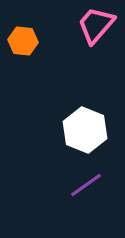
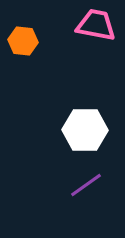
pink trapezoid: rotated 60 degrees clockwise
white hexagon: rotated 21 degrees counterclockwise
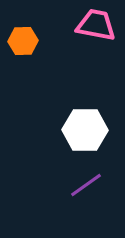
orange hexagon: rotated 8 degrees counterclockwise
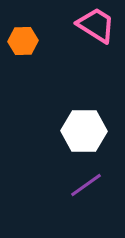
pink trapezoid: rotated 21 degrees clockwise
white hexagon: moved 1 px left, 1 px down
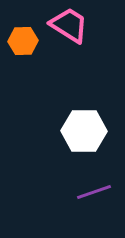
pink trapezoid: moved 27 px left
purple line: moved 8 px right, 7 px down; rotated 16 degrees clockwise
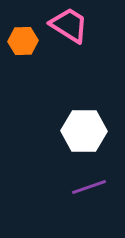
purple line: moved 5 px left, 5 px up
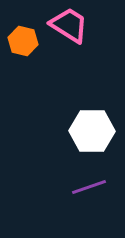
orange hexagon: rotated 16 degrees clockwise
white hexagon: moved 8 px right
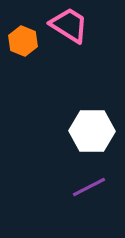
orange hexagon: rotated 8 degrees clockwise
purple line: rotated 8 degrees counterclockwise
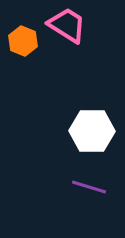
pink trapezoid: moved 2 px left
purple line: rotated 44 degrees clockwise
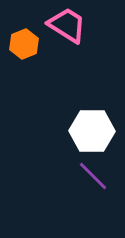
orange hexagon: moved 1 px right, 3 px down; rotated 16 degrees clockwise
purple line: moved 4 px right, 11 px up; rotated 28 degrees clockwise
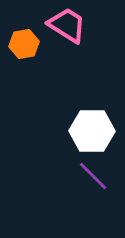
orange hexagon: rotated 12 degrees clockwise
